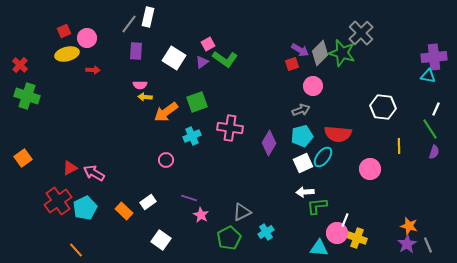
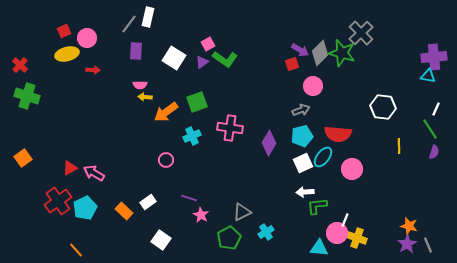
pink circle at (370, 169): moved 18 px left
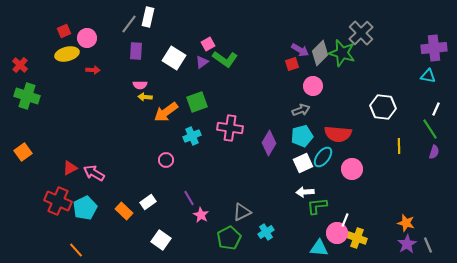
purple cross at (434, 57): moved 9 px up
orange square at (23, 158): moved 6 px up
purple line at (189, 198): rotated 42 degrees clockwise
red cross at (58, 201): rotated 32 degrees counterclockwise
orange star at (409, 226): moved 3 px left, 3 px up
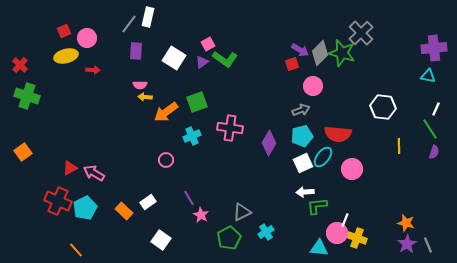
yellow ellipse at (67, 54): moved 1 px left, 2 px down
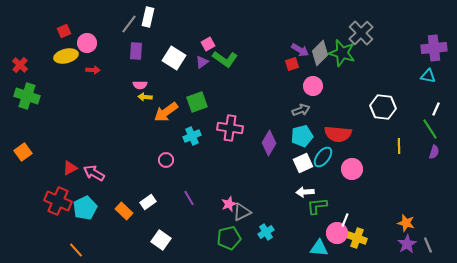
pink circle at (87, 38): moved 5 px down
pink star at (201, 215): moved 28 px right, 11 px up; rotated 21 degrees clockwise
green pentagon at (229, 238): rotated 15 degrees clockwise
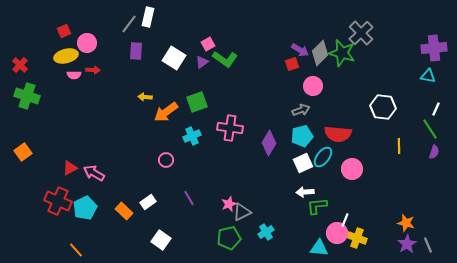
pink semicircle at (140, 85): moved 66 px left, 10 px up
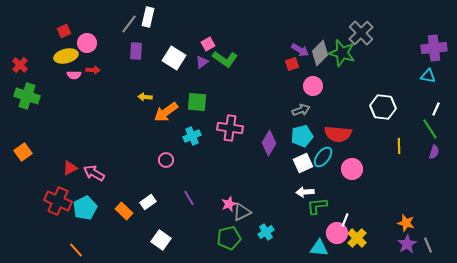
green square at (197, 102): rotated 25 degrees clockwise
yellow cross at (357, 238): rotated 24 degrees clockwise
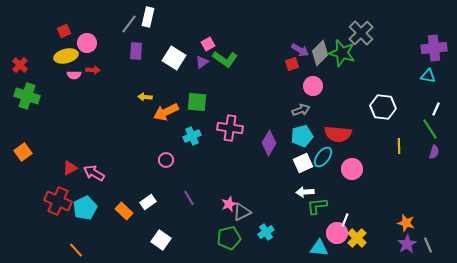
orange arrow at (166, 112): rotated 10 degrees clockwise
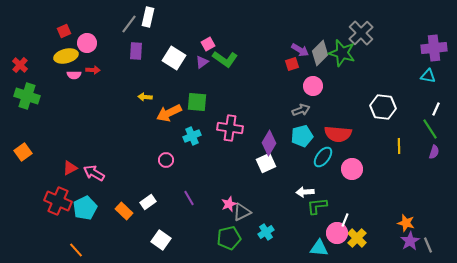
orange arrow at (166, 112): moved 3 px right, 1 px down
white square at (303, 163): moved 37 px left
purple star at (407, 244): moved 3 px right, 3 px up
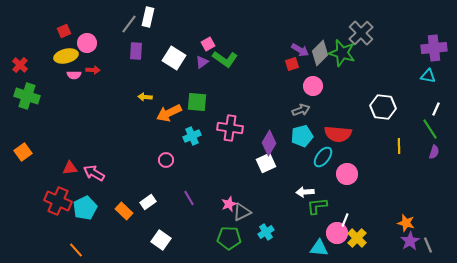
red triangle at (70, 168): rotated 21 degrees clockwise
pink circle at (352, 169): moved 5 px left, 5 px down
green pentagon at (229, 238): rotated 15 degrees clockwise
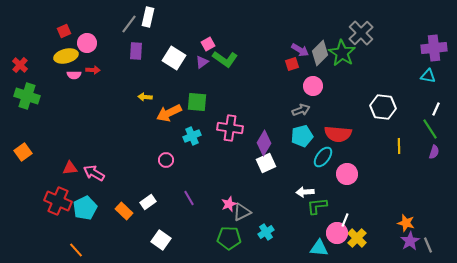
green star at (342, 53): rotated 16 degrees clockwise
purple diamond at (269, 143): moved 5 px left
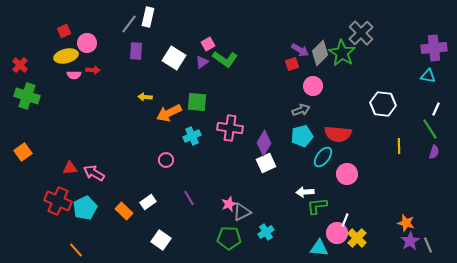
white hexagon at (383, 107): moved 3 px up
